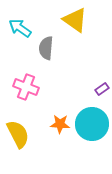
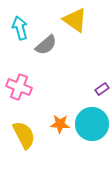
cyan arrow: rotated 40 degrees clockwise
gray semicircle: moved 3 px up; rotated 135 degrees counterclockwise
pink cross: moved 7 px left
yellow semicircle: moved 6 px right, 1 px down
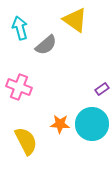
yellow semicircle: moved 2 px right, 6 px down
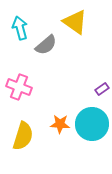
yellow triangle: moved 2 px down
yellow semicircle: moved 3 px left, 5 px up; rotated 44 degrees clockwise
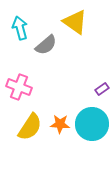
yellow semicircle: moved 7 px right, 9 px up; rotated 16 degrees clockwise
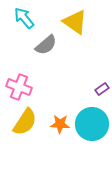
cyan arrow: moved 4 px right, 10 px up; rotated 25 degrees counterclockwise
yellow semicircle: moved 5 px left, 5 px up
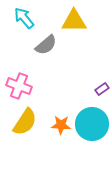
yellow triangle: moved 1 px left, 1 px up; rotated 36 degrees counterclockwise
pink cross: moved 1 px up
orange star: moved 1 px right, 1 px down
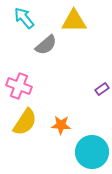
cyan circle: moved 28 px down
